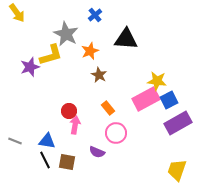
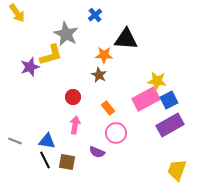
orange star: moved 14 px right, 4 px down; rotated 24 degrees clockwise
red circle: moved 4 px right, 14 px up
purple rectangle: moved 8 px left, 2 px down
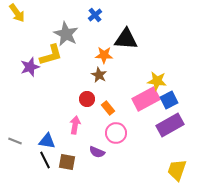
red circle: moved 14 px right, 2 px down
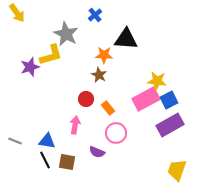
red circle: moved 1 px left
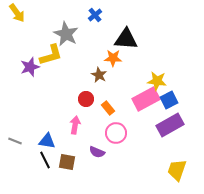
orange star: moved 9 px right, 3 px down
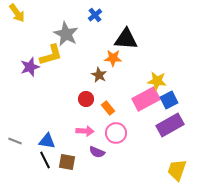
pink arrow: moved 10 px right, 6 px down; rotated 84 degrees clockwise
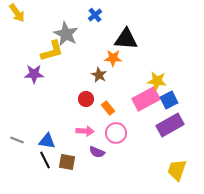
yellow L-shape: moved 1 px right, 4 px up
purple star: moved 4 px right, 7 px down; rotated 18 degrees clockwise
gray line: moved 2 px right, 1 px up
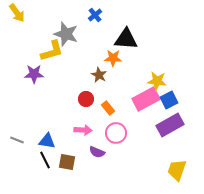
gray star: rotated 10 degrees counterclockwise
pink arrow: moved 2 px left, 1 px up
